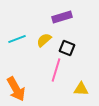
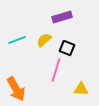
cyan line: moved 1 px down
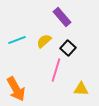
purple rectangle: rotated 66 degrees clockwise
yellow semicircle: moved 1 px down
black square: moved 1 px right; rotated 21 degrees clockwise
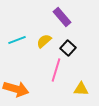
orange arrow: rotated 45 degrees counterclockwise
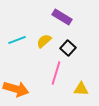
purple rectangle: rotated 18 degrees counterclockwise
pink line: moved 3 px down
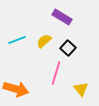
yellow triangle: rotated 49 degrees clockwise
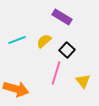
black square: moved 1 px left, 2 px down
yellow triangle: moved 2 px right, 8 px up
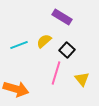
cyan line: moved 2 px right, 5 px down
yellow triangle: moved 1 px left, 2 px up
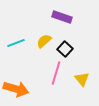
purple rectangle: rotated 12 degrees counterclockwise
cyan line: moved 3 px left, 2 px up
black square: moved 2 px left, 1 px up
